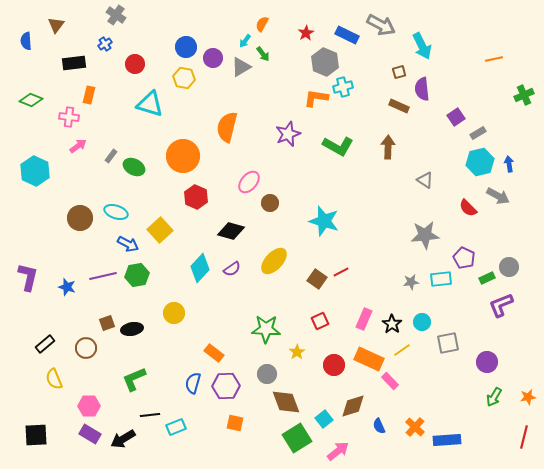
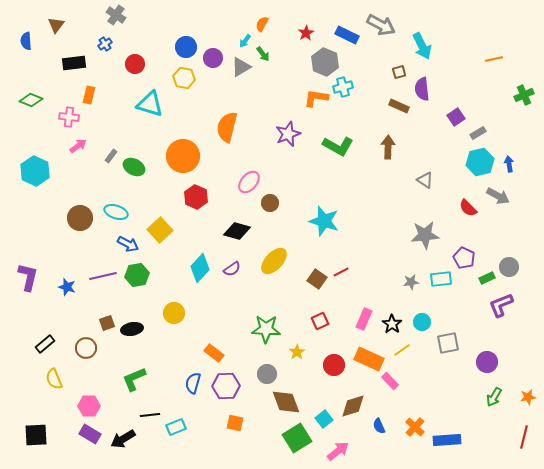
black diamond at (231, 231): moved 6 px right
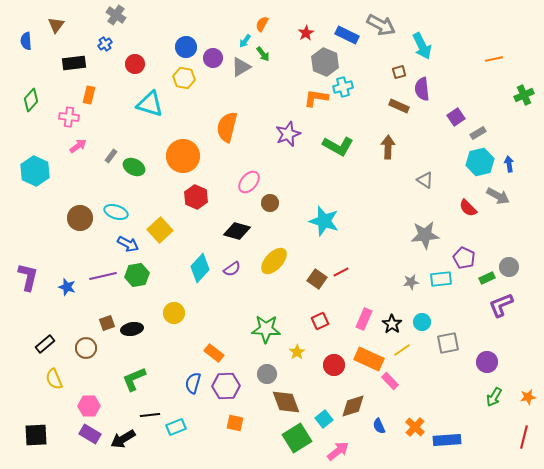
green diamond at (31, 100): rotated 70 degrees counterclockwise
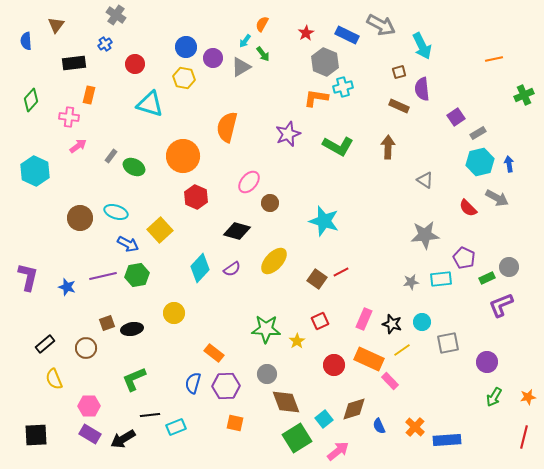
gray arrow at (498, 196): moved 1 px left, 2 px down
black star at (392, 324): rotated 18 degrees counterclockwise
yellow star at (297, 352): moved 11 px up
brown diamond at (353, 406): moved 1 px right, 3 px down
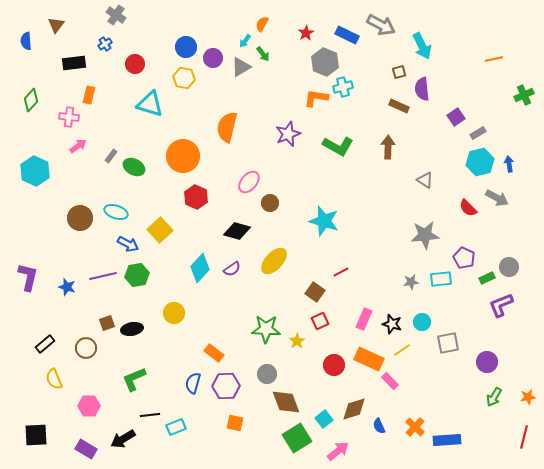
brown square at (317, 279): moved 2 px left, 13 px down
purple rectangle at (90, 434): moved 4 px left, 15 px down
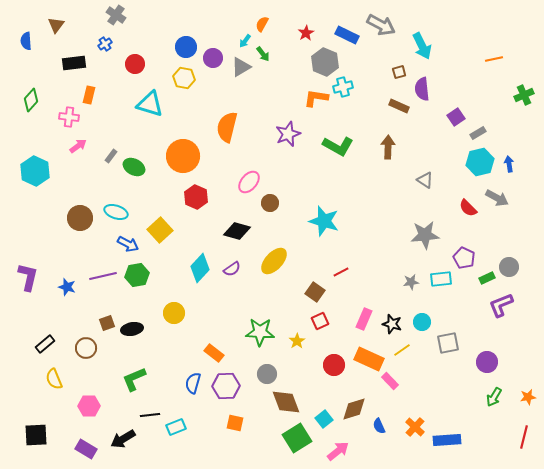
green star at (266, 329): moved 6 px left, 3 px down
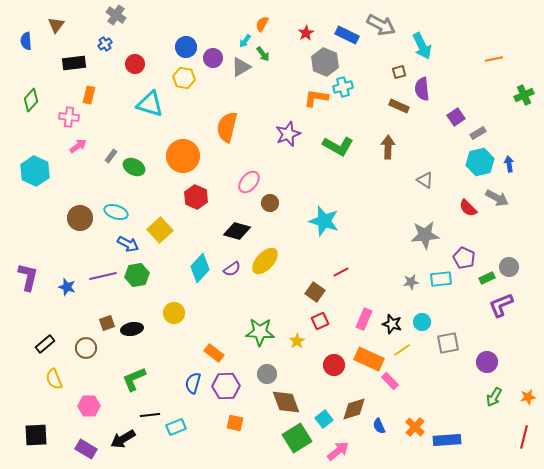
yellow ellipse at (274, 261): moved 9 px left
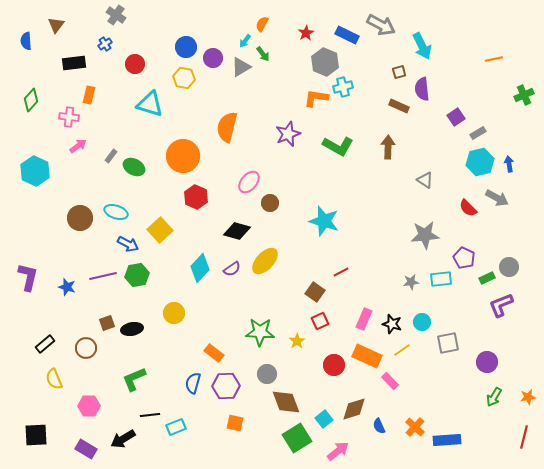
orange rectangle at (369, 359): moved 2 px left, 3 px up
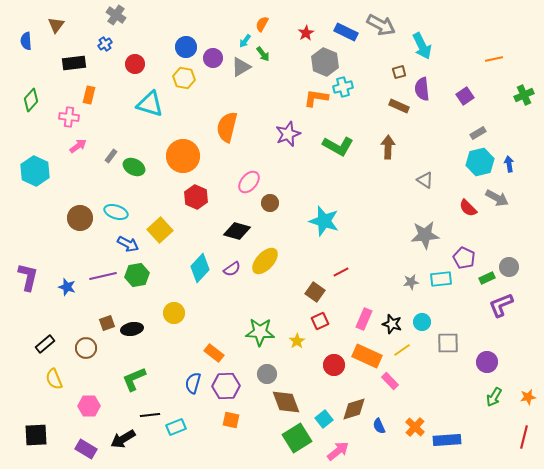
blue rectangle at (347, 35): moved 1 px left, 3 px up
purple square at (456, 117): moved 9 px right, 21 px up
gray square at (448, 343): rotated 10 degrees clockwise
orange square at (235, 423): moved 4 px left, 3 px up
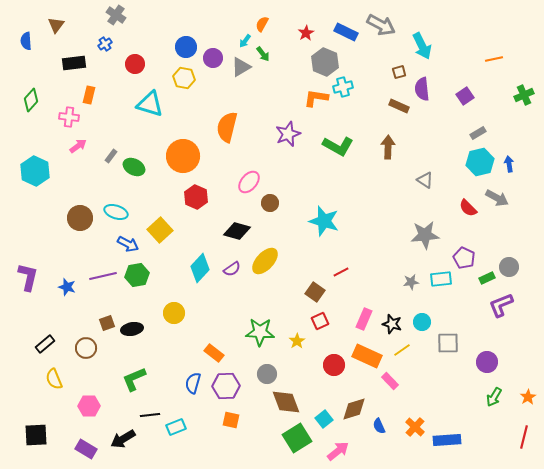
orange star at (528, 397): rotated 21 degrees counterclockwise
